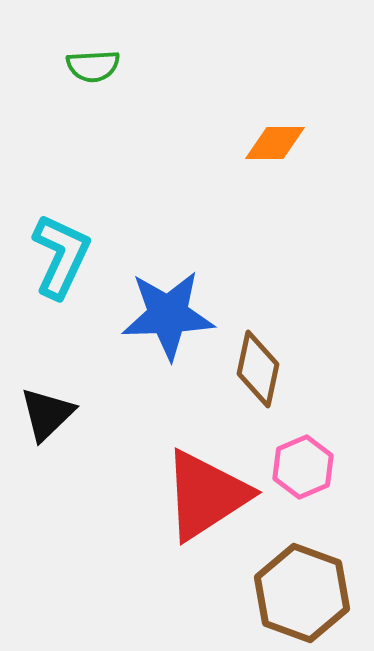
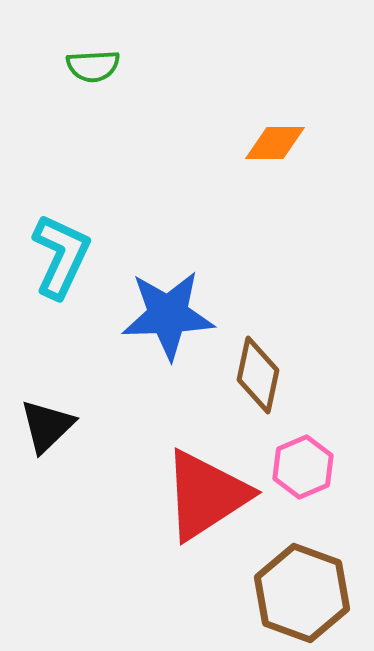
brown diamond: moved 6 px down
black triangle: moved 12 px down
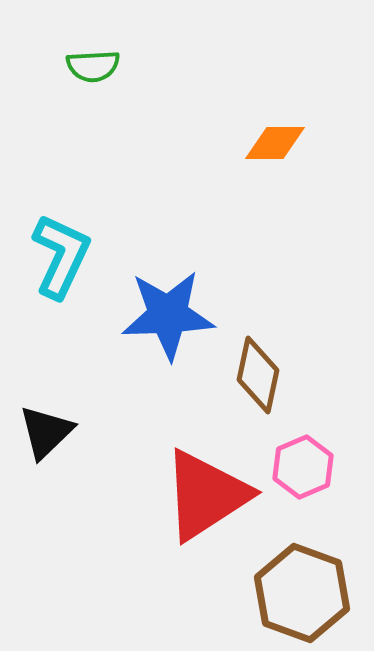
black triangle: moved 1 px left, 6 px down
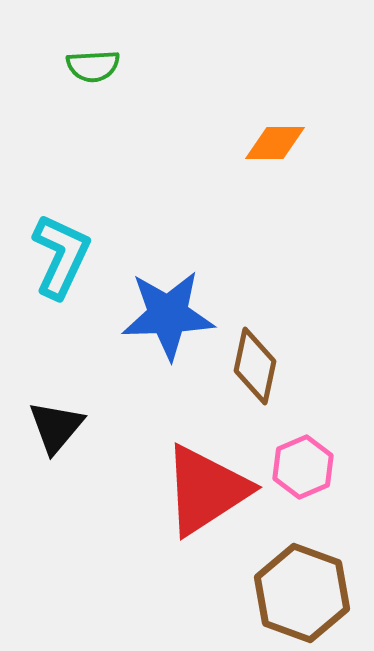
brown diamond: moved 3 px left, 9 px up
black triangle: moved 10 px right, 5 px up; rotated 6 degrees counterclockwise
red triangle: moved 5 px up
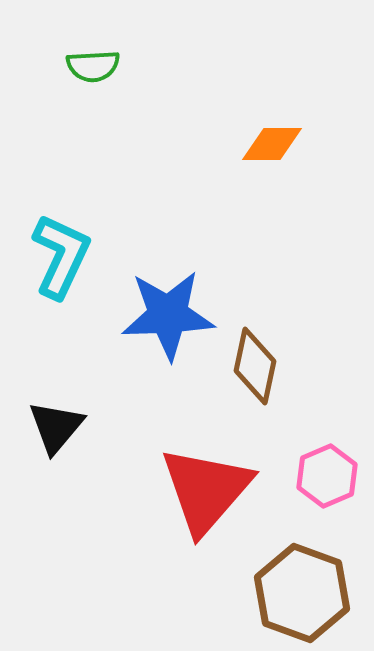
orange diamond: moved 3 px left, 1 px down
pink hexagon: moved 24 px right, 9 px down
red triangle: rotated 16 degrees counterclockwise
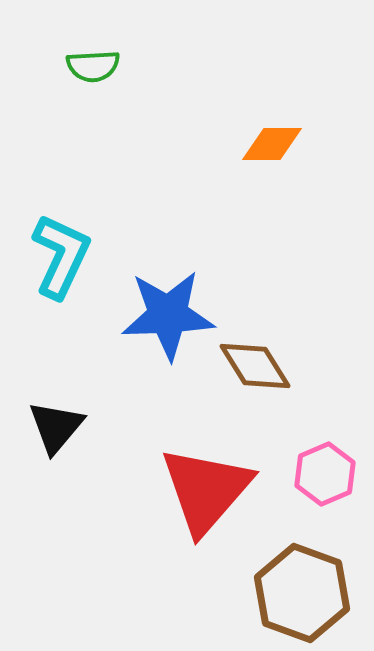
brown diamond: rotated 44 degrees counterclockwise
pink hexagon: moved 2 px left, 2 px up
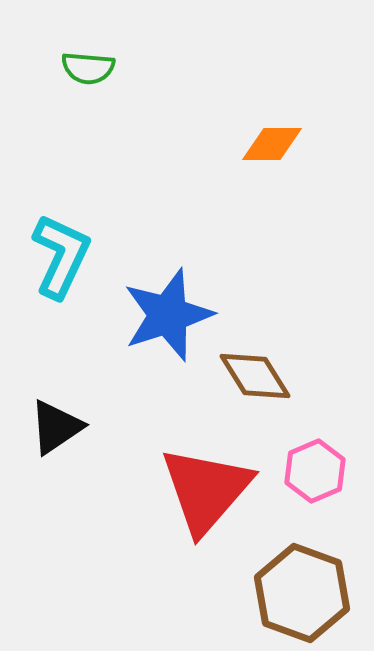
green semicircle: moved 5 px left, 2 px down; rotated 8 degrees clockwise
blue star: rotated 16 degrees counterclockwise
brown diamond: moved 10 px down
black triangle: rotated 16 degrees clockwise
pink hexagon: moved 10 px left, 3 px up
